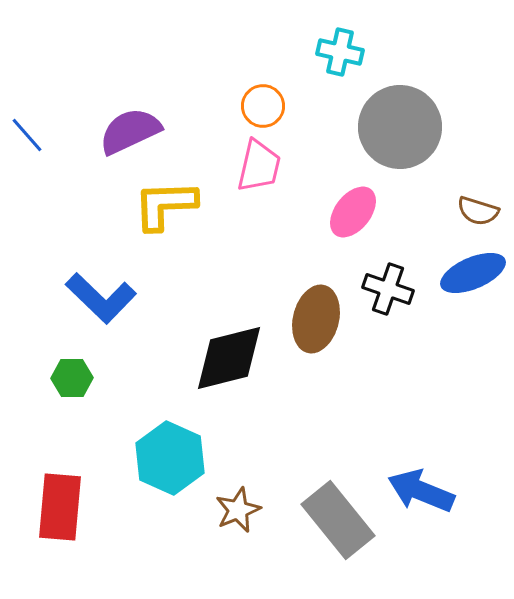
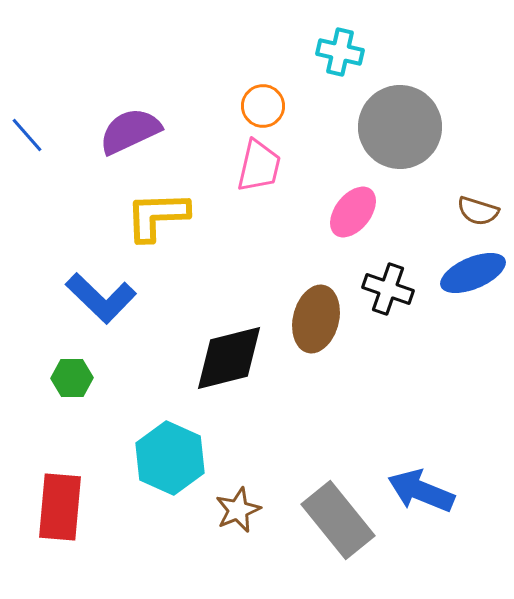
yellow L-shape: moved 8 px left, 11 px down
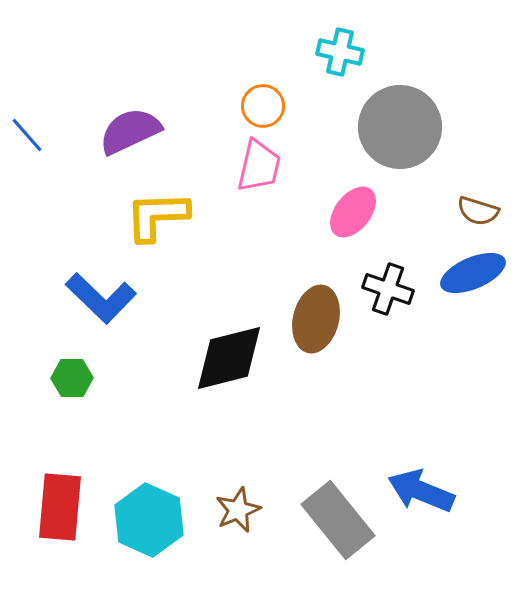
cyan hexagon: moved 21 px left, 62 px down
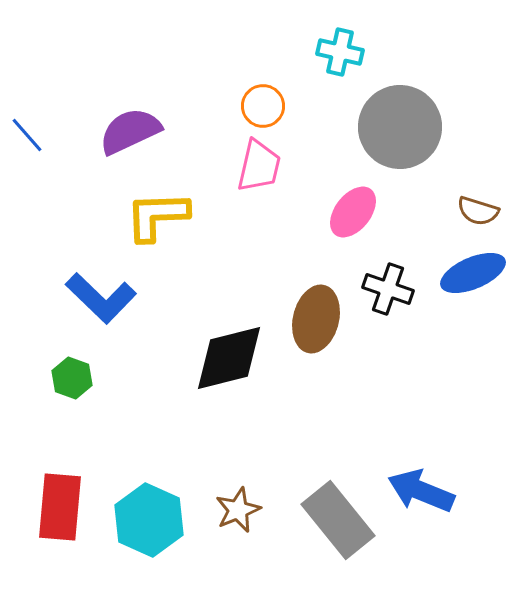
green hexagon: rotated 21 degrees clockwise
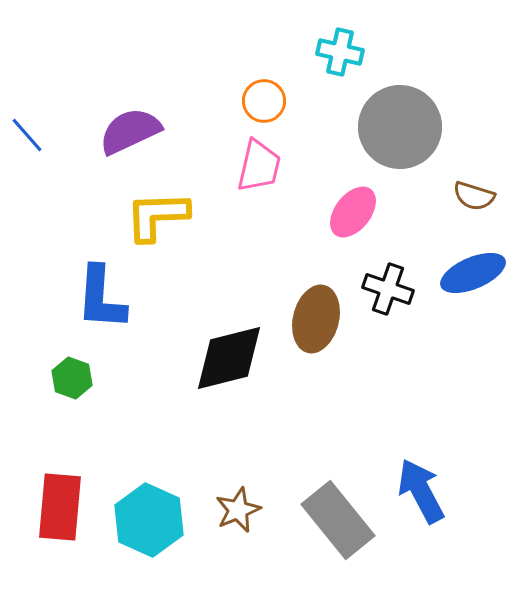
orange circle: moved 1 px right, 5 px up
brown semicircle: moved 4 px left, 15 px up
blue L-shape: rotated 50 degrees clockwise
blue arrow: rotated 40 degrees clockwise
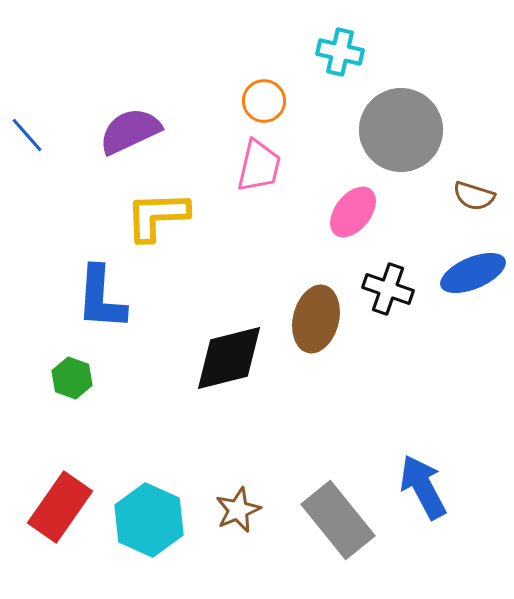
gray circle: moved 1 px right, 3 px down
blue arrow: moved 2 px right, 4 px up
red rectangle: rotated 30 degrees clockwise
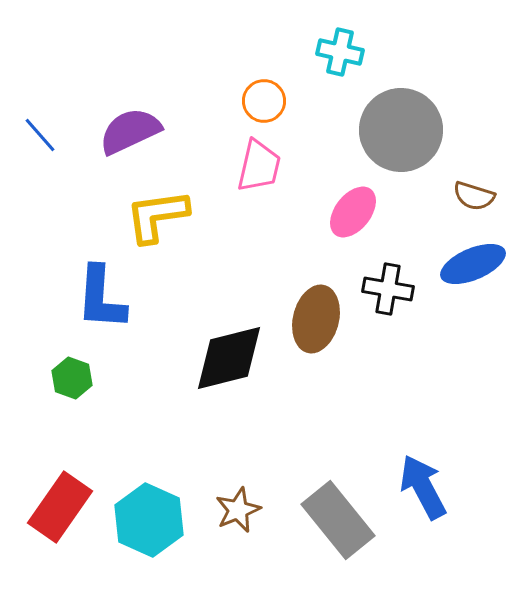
blue line: moved 13 px right
yellow L-shape: rotated 6 degrees counterclockwise
blue ellipse: moved 9 px up
black cross: rotated 9 degrees counterclockwise
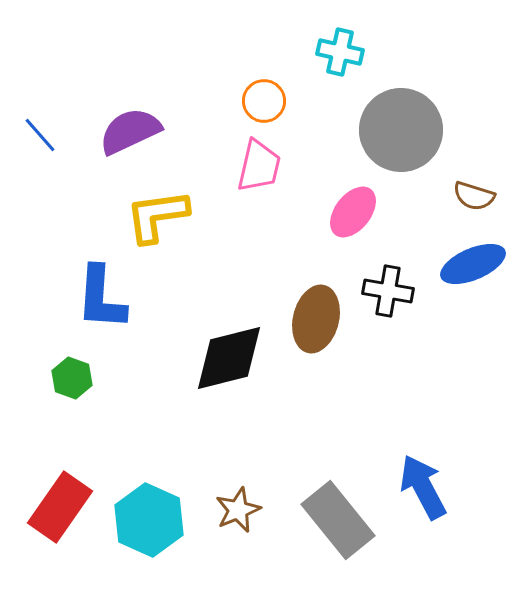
black cross: moved 2 px down
